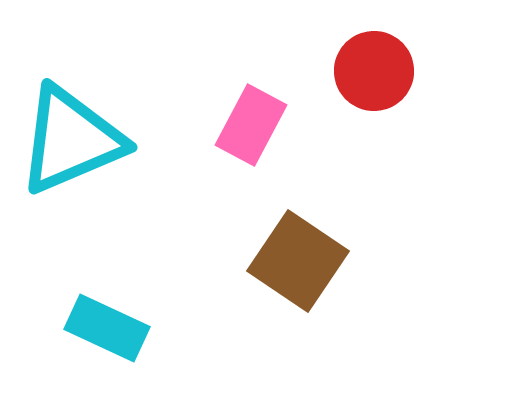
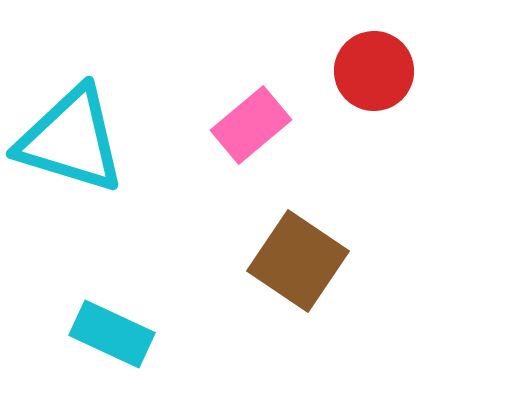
pink rectangle: rotated 22 degrees clockwise
cyan triangle: rotated 40 degrees clockwise
cyan rectangle: moved 5 px right, 6 px down
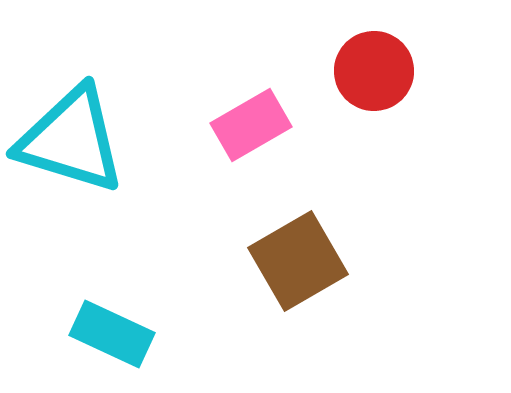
pink rectangle: rotated 10 degrees clockwise
brown square: rotated 26 degrees clockwise
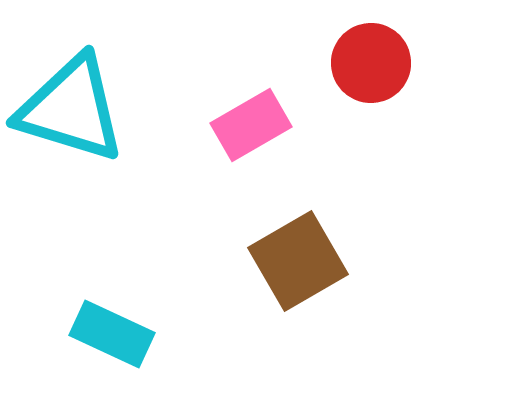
red circle: moved 3 px left, 8 px up
cyan triangle: moved 31 px up
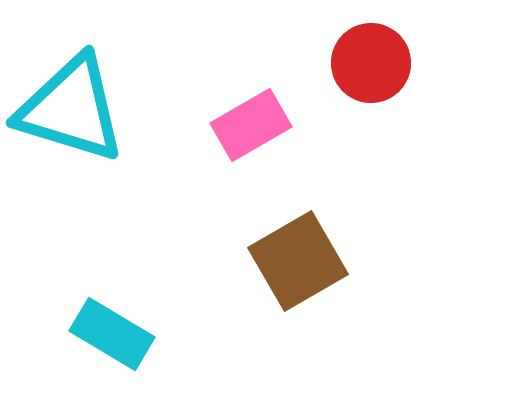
cyan rectangle: rotated 6 degrees clockwise
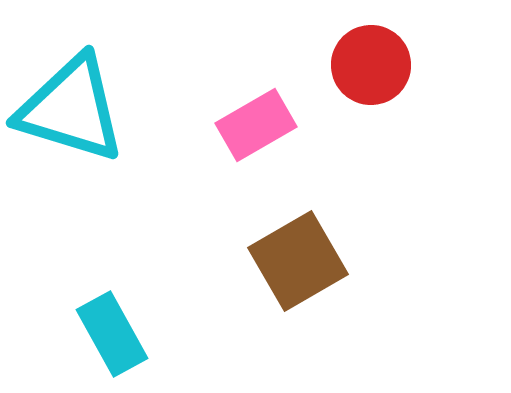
red circle: moved 2 px down
pink rectangle: moved 5 px right
cyan rectangle: rotated 30 degrees clockwise
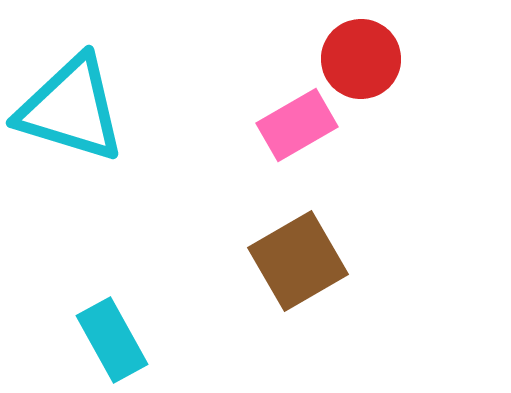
red circle: moved 10 px left, 6 px up
pink rectangle: moved 41 px right
cyan rectangle: moved 6 px down
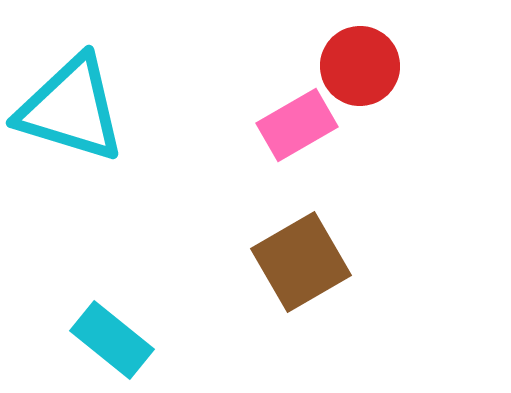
red circle: moved 1 px left, 7 px down
brown square: moved 3 px right, 1 px down
cyan rectangle: rotated 22 degrees counterclockwise
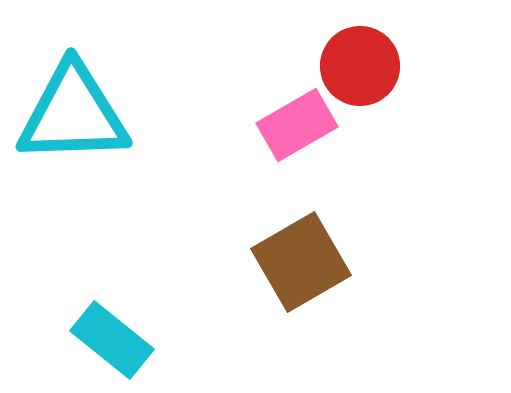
cyan triangle: moved 2 px right, 5 px down; rotated 19 degrees counterclockwise
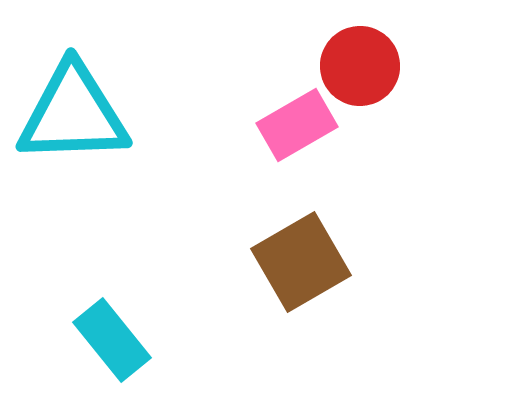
cyan rectangle: rotated 12 degrees clockwise
